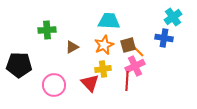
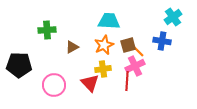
blue cross: moved 2 px left, 3 px down
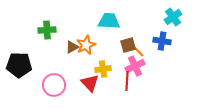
orange star: moved 18 px left
